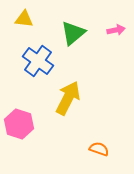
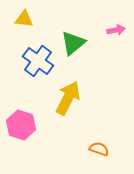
green triangle: moved 10 px down
pink hexagon: moved 2 px right, 1 px down
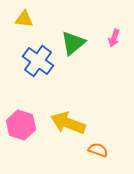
pink arrow: moved 2 px left, 8 px down; rotated 120 degrees clockwise
yellow arrow: moved 25 px down; rotated 96 degrees counterclockwise
orange semicircle: moved 1 px left, 1 px down
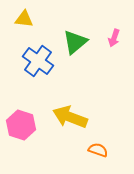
green triangle: moved 2 px right, 1 px up
yellow arrow: moved 2 px right, 6 px up
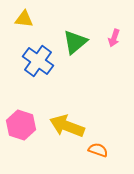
yellow arrow: moved 3 px left, 9 px down
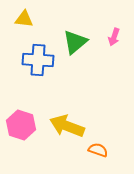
pink arrow: moved 1 px up
blue cross: moved 1 px up; rotated 32 degrees counterclockwise
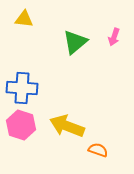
blue cross: moved 16 px left, 28 px down
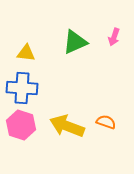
yellow triangle: moved 2 px right, 34 px down
green triangle: rotated 16 degrees clockwise
orange semicircle: moved 8 px right, 28 px up
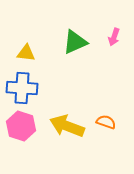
pink hexagon: moved 1 px down
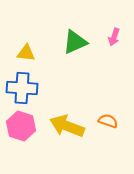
orange semicircle: moved 2 px right, 1 px up
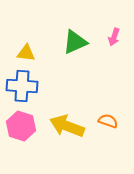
blue cross: moved 2 px up
